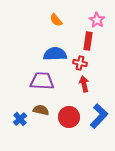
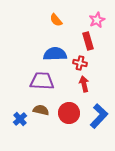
pink star: rotated 14 degrees clockwise
red rectangle: rotated 24 degrees counterclockwise
red circle: moved 4 px up
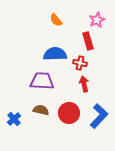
blue cross: moved 6 px left
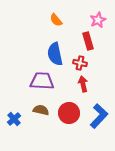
pink star: moved 1 px right
blue semicircle: rotated 100 degrees counterclockwise
red arrow: moved 1 px left
